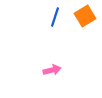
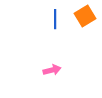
blue line: moved 2 px down; rotated 18 degrees counterclockwise
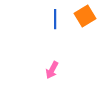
pink arrow: rotated 132 degrees clockwise
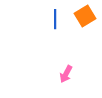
pink arrow: moved 14 px right, 4 px down
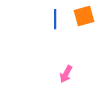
orange square: moved 1 px left; rotated 15 degrees clockwise
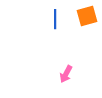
orange square: moved 3 px right
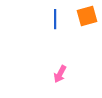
pink arrow: moved 6 px left
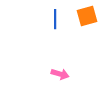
pink arrow: rotated 102 degrees counterclockwise
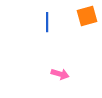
blue line: moved 8 px left, 3 px down
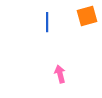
pink arrow: rotated 120 degrees counterclockwise
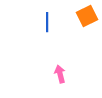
orange square: rotated 10 degrees counterclockwise
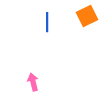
pink arrow: moved 27 px left, 8 px down
